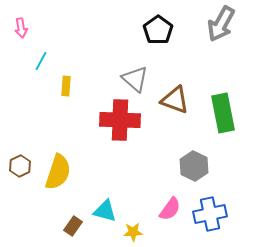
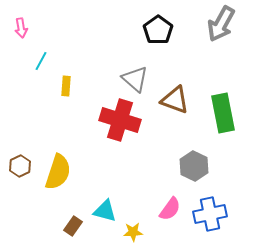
red cross: rotated 15 degrees clockwise
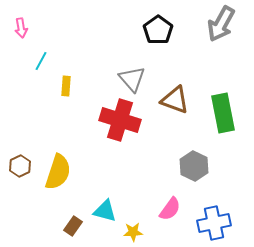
gray triangle: moved 3 px left; rotated 8 degrees clockwise
blue cross: moved 4 px right, 9 px down
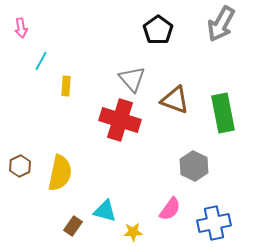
yellow semicircle: moved 2 px right, 1 px down; rotated 6 degrees counterclockwise
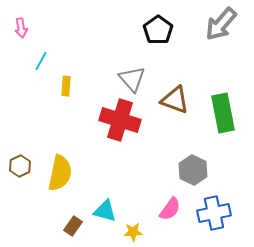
gray arrow: rotated 12 degrees clockwise
gray hexagon: moved 1 px left, 4 px down
blue cross: moved 10 px up
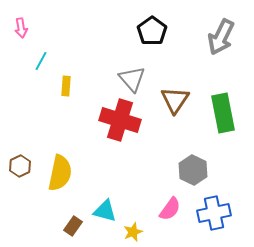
gray arrow: moved 13 px down; rotated 15 degrees counterclockwise
black pentagon: moved 6 px left, 1 px down
brown triangle: rotated 44 degrees clockwise
yellow star: rotated 18 degrees counterclockwise
